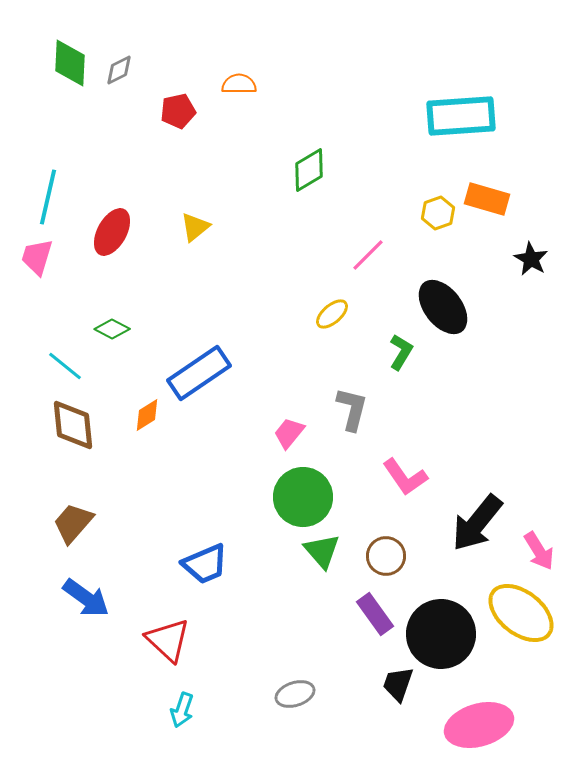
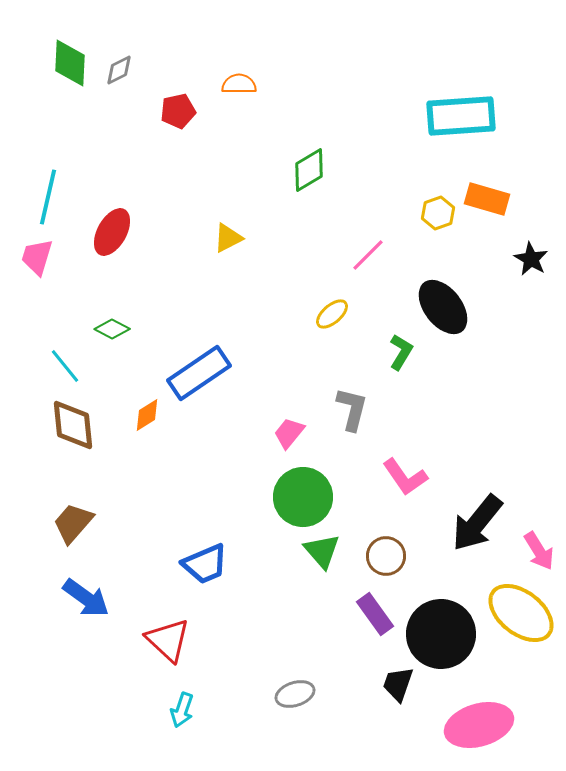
yellow triangle at (195, 227): moved 33 px right, 11 px down; rotated 12 degrees clockwise
cyan line at (65, 366): rotated 12 degrees clockwise
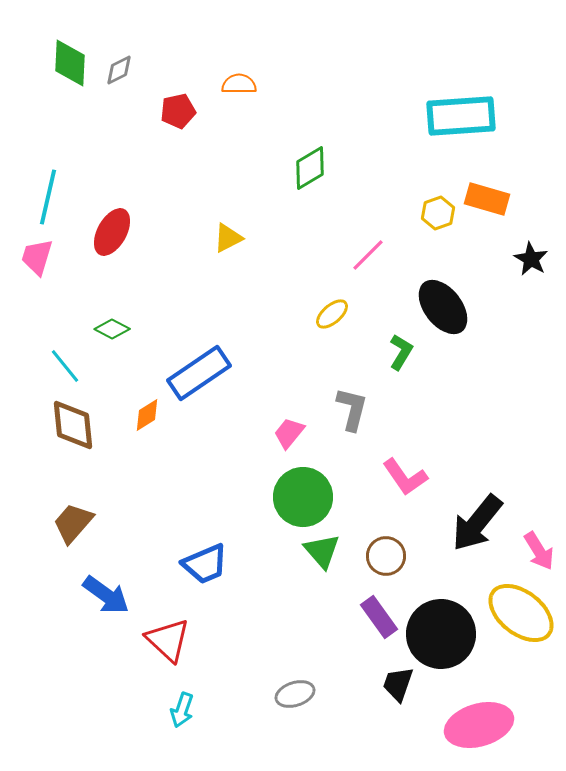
green diamond at (309, 170): moved 1 px right, 2 px up
blue arrow at (86, 598): moved 20 px right, 3 px up
purple rectangle at (375, 614): moved 4 px right, 3 px down
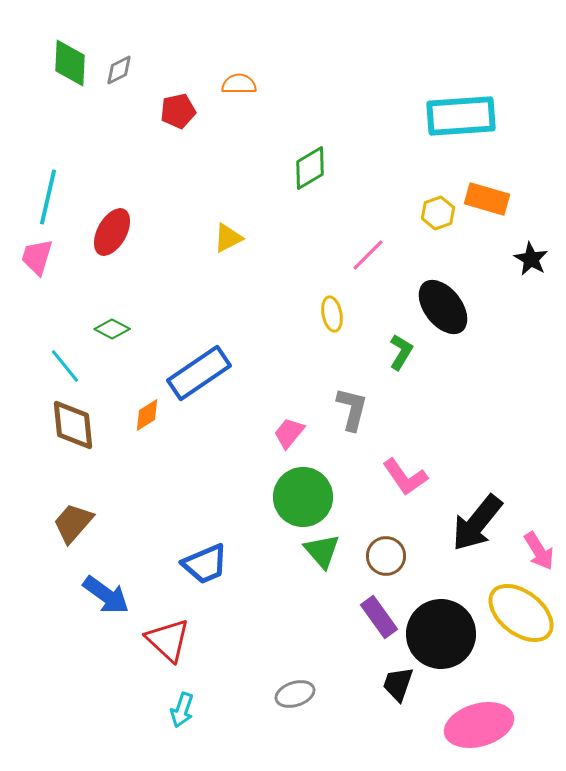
yellow ellipse at (332, 314): rotated 60 degrees counterclockwise
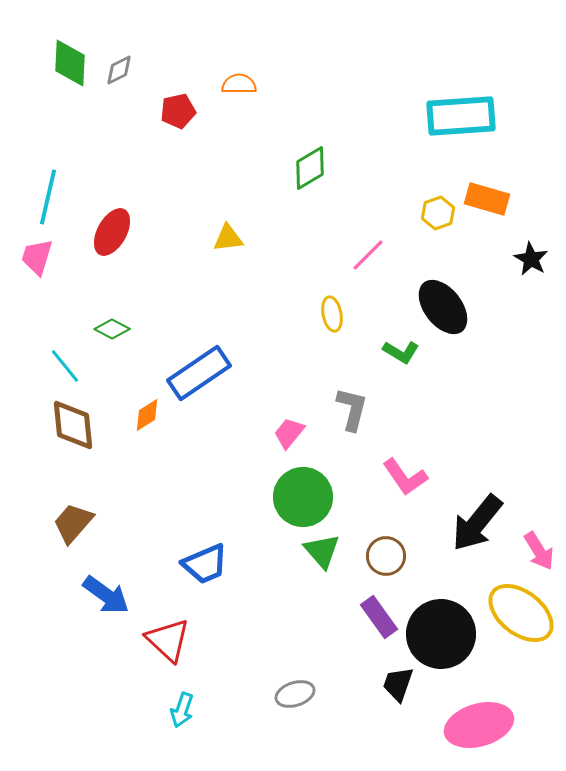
yellow triangle at (228, 238): rotated 20 degrees clockwise
green L-shape at (401, 352): rotated 90 degrees clockwise
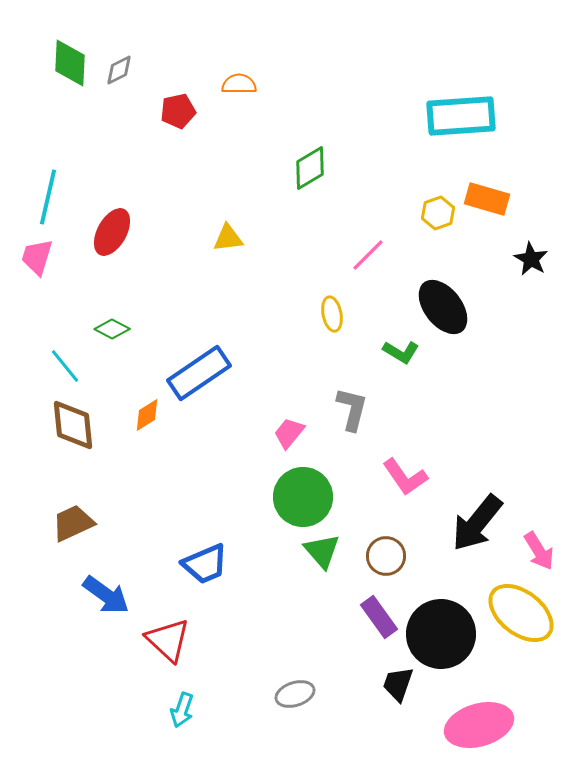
brown trapezoid at (73, 523): rotated 24 degrees clockwise
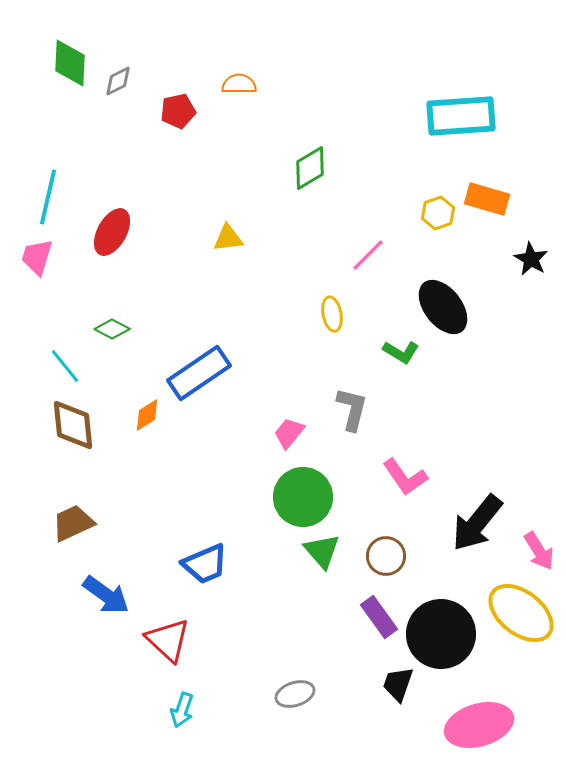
gray diamond at (119, 70): moved 1 px left, 11 px down
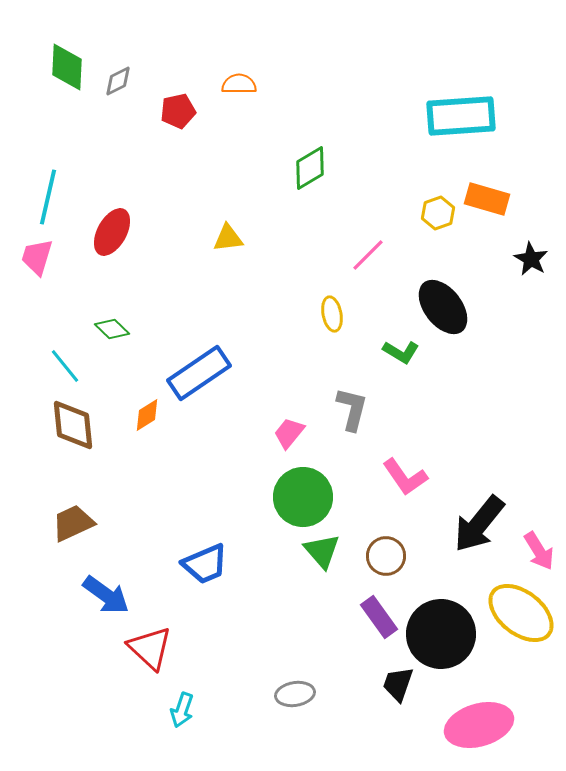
green diamond at (70, 63): moved 3 px left, 4 px down
green diamond at (112, 329): rotated 16 degrees clockwise
black arrow at (477, 523): moved 2 px right, 1 px down
red triangle at (168, 640): moved 18 px left, 8 px down
gray ellipse at (295, 694): rotated 9 degrees clockwise
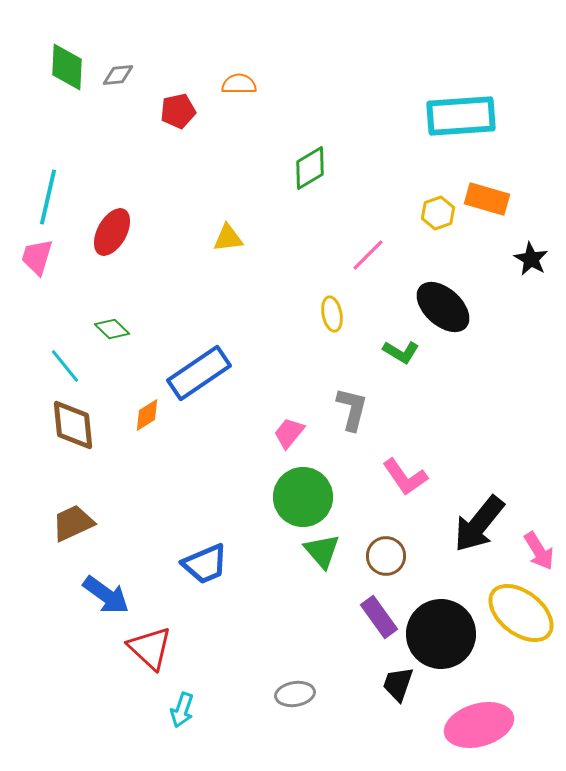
gray diamond at (118, 81): moved 6 px up; rotated 20 degrees clockwise
black ellipse at (443, 307): rotated 10 degrees counterclockwise
